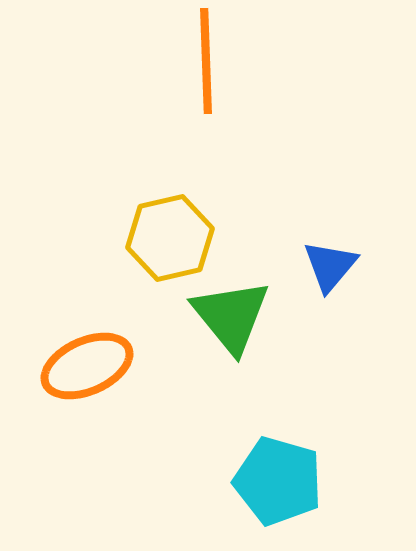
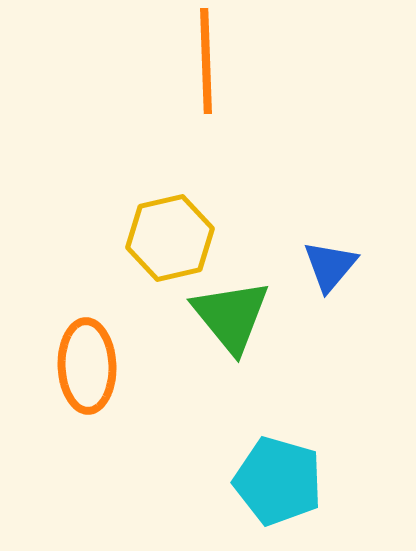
orange ellipse: rotated 68 degrees counterclockwise
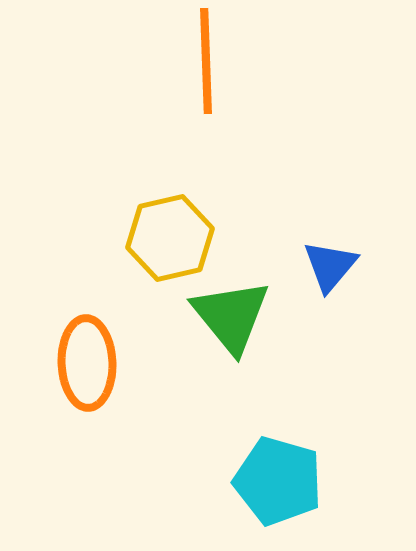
orange ellipse: moved 3 px up
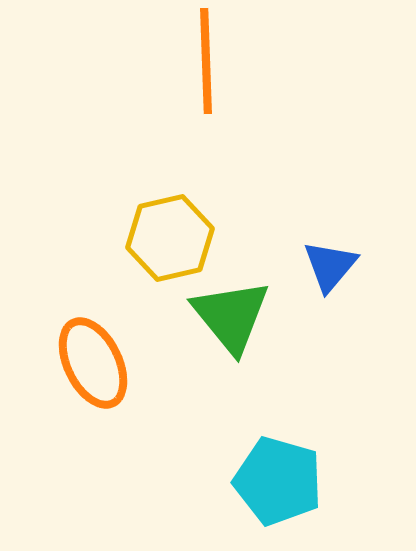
orange ellipse: moved 6 px right; rotated 24 degrees counterclockwise
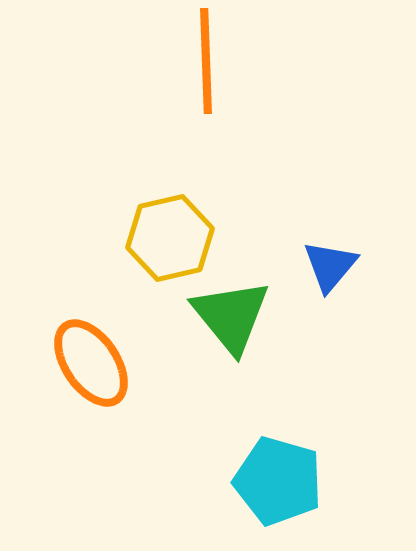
orange ellipse: moved 2 px left; rotated 8 degrees counterclockwise
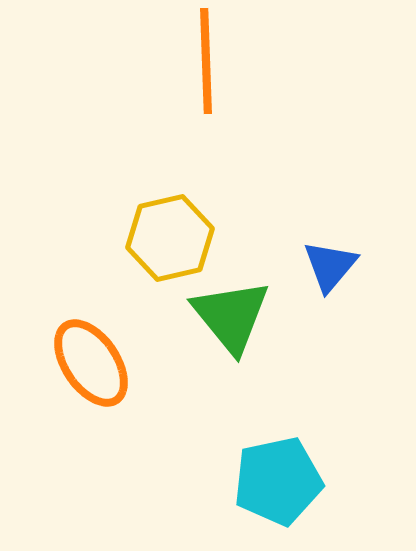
cyan pentagon: rotated 28 degrees counterclockwise
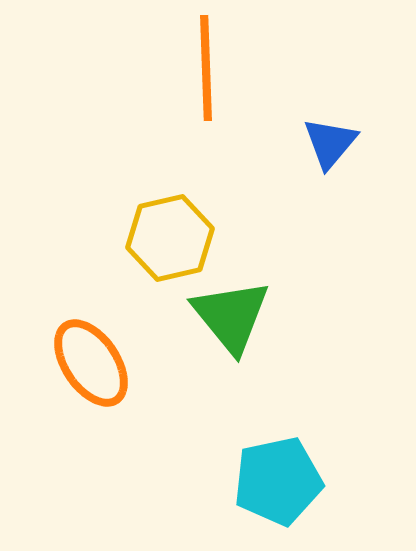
orange line: moved 7 px down
blue triangle: moved 123 px up
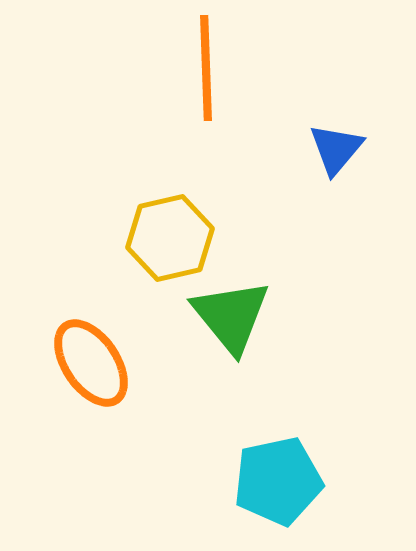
blue triangle: moved 6 px right, 6 px down
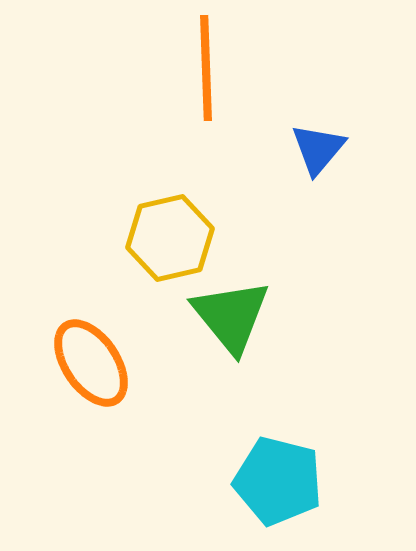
blue triangle: moved 18 px left
cyan pentagon: rotated 26 degrees clockwise
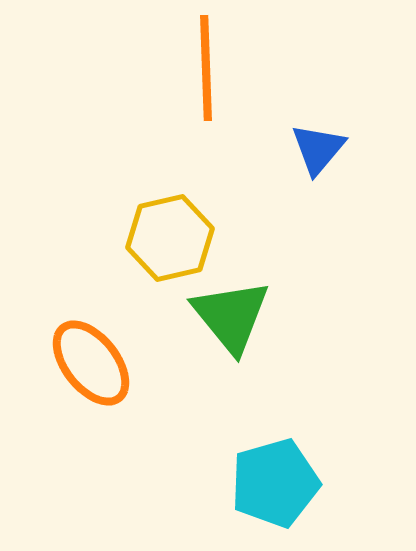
orange ellipse: rotated 4 degrees counterclockwise
cyan pentagon: moved 3 px left, 2 px down; rotated 30 degrees counterclockwise
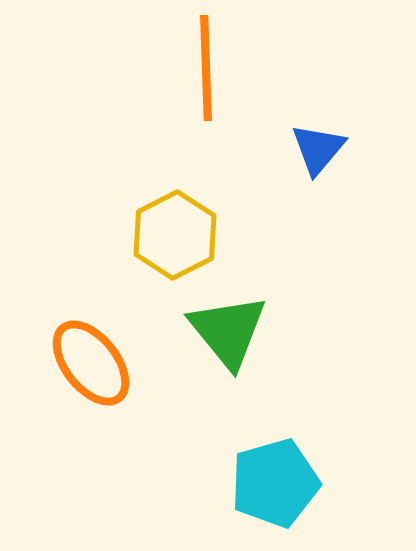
yellow hexagon: moved 5 px right, 3 px up; rotated 14 degrees counterclockwise
green triangle: moved 3 px left, 15 px down
